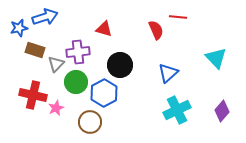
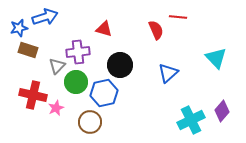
brown rectangle: moved 7 px left
gray triangle: moved 1 px right, 2 px down
blue hexagon: rotated 16 degrees clockwise
cyan cross: moved 14 px right, 10 px down
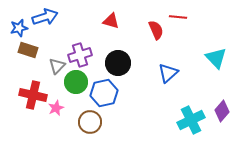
red triangle: moved 7 px right, 8 px up
purple cross: moved 2 px right, 3 px down; rotated 10 degrees counterclockwise
black circle: moved 2 px left, 2 px up
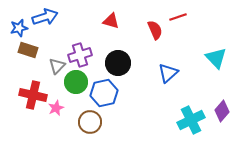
red line: rotated 24 degrees counterclockwise
red semicircle: moved 1 px left
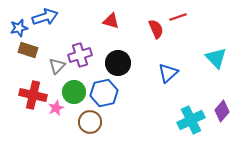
red semicircle: moved 1 px right, 1 px up
green circle: moved 2 px left, 10 px down
